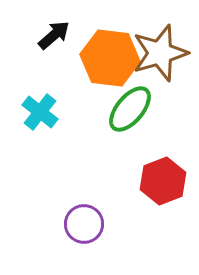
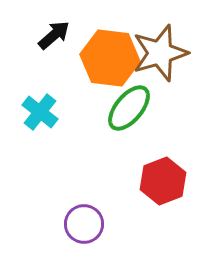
green ellipse: moved 1 px left, 1 px up
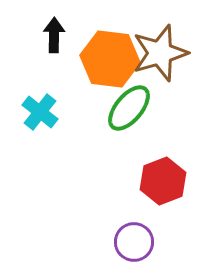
black arrow: rotated 48 degrees counterclockwise
orange hexagon: moved 1 px down
purple circle: moved 50 px right, 18 px down
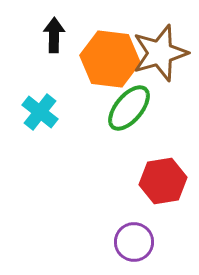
red hexagon: rotated 12 degrees clockwise
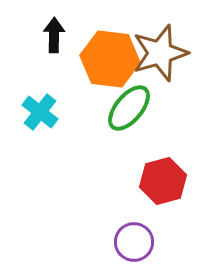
red hexagon: rotated 6 degrees counterclockwise
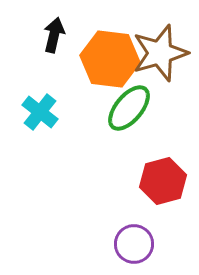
black arrow: rotated 12 degrees clockwise
purple circle: moved 2 px down
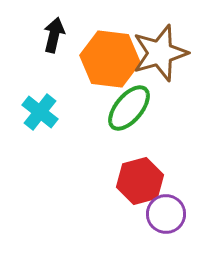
red hexagon: moved 23 px left
purple circle: moved 32 px right, 30 px up
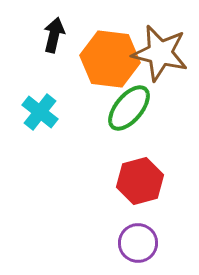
brown star: rotated 30 degrees clockwise
purple circle: moved 28 px left, 29 px down
